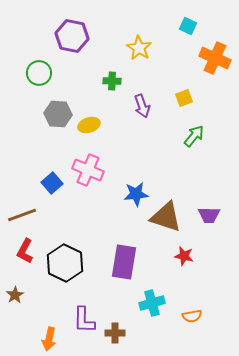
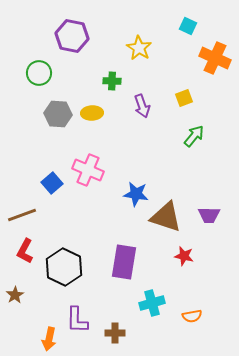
yellow ellipse: moved 3 px right, 12 px up; rotated 15 degrees clockwise
blue star: rotated 15 degrees clockwise
black hexagon: moved 1 px left, 4 px down
purple L-shape: moved 7 px left
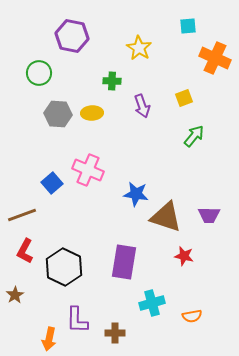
cyan square: rotated 30 degrees counterclockwise
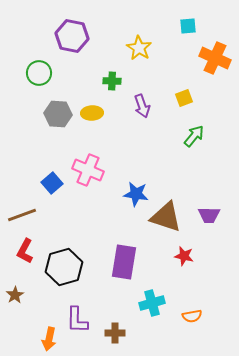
black hexagon: rotated 18 degrees clockwise
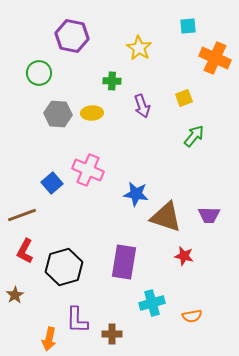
brown cross: moved 3 px left, 1 px down
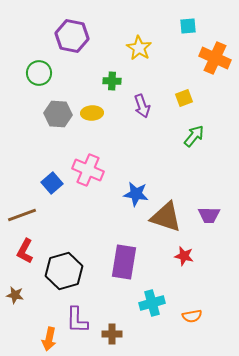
black hexagon: moved 4 px down
brown star: rotated 30 degrees counterclockwise
